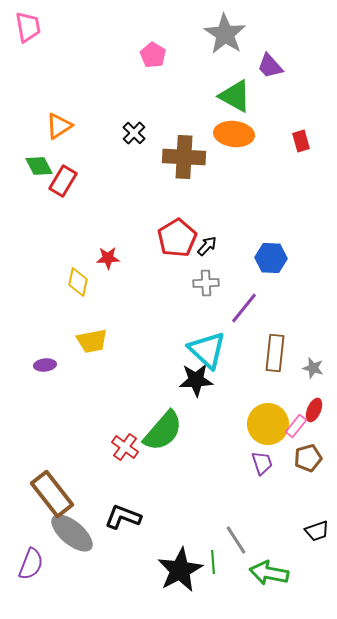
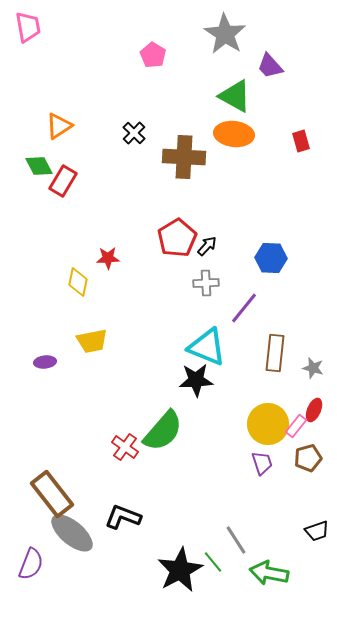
cyan triangle at (207, 350): moved 3 px up; rotated 21 degrees counterclockwise
purple ellipse at (45, 365): moved 3 px up
green line at (213, 562): rotated 35 degrees counterclockwise
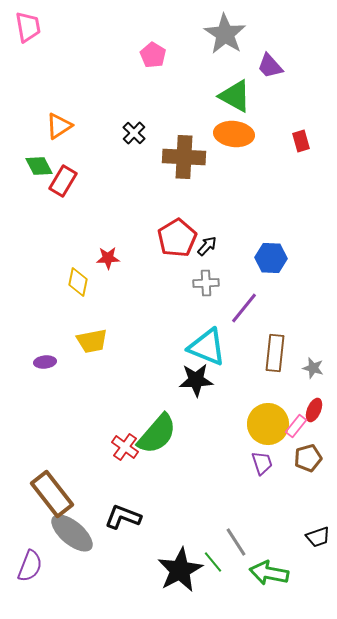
green semicircle at (163, 431): moved 6 px left, 3 px down
black trapezoid at (317, 531): moved 1 px right, 6 px down
gray line at (236, 540): moved 2 px down
purple semicircle at (31, 564): moved 1 px left, 2 px down
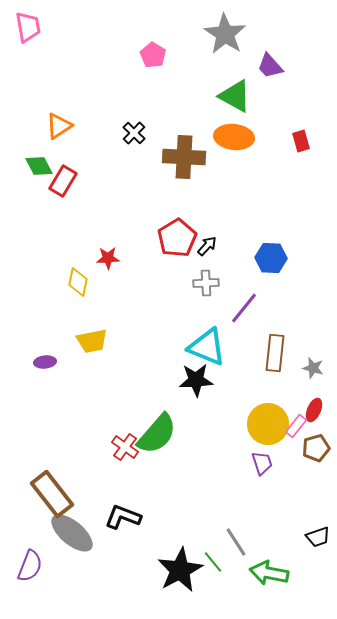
orange ellipse at (234, 134): moved 3 px down
brown pentagon at (308, 458): moved 8 px right, 10 px up
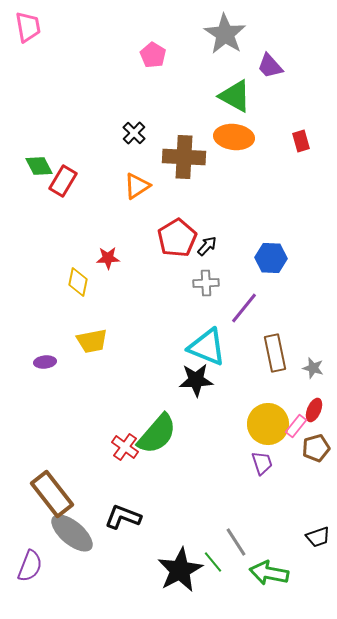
orange triangle at (59, 126): moved 78 px right, 60 px down
brown rectangle at (275, 353): rotated 18 degrees counterclockwise
